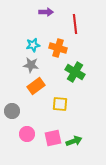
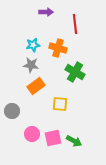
pink circle: moved 5 px right
green arrow: rotated 49 degrees clockwise
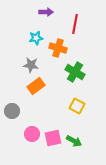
red line: rotated 18 degrees clockwise
cyan star: moved 3 px right, 7 px up
yellow square: moved 17 px right, 2 px down; rotated 21 degrees clockwise
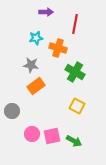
pink square: moved 1 px left, 2 px up
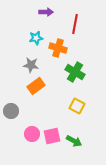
gray circle: moved 1 px left
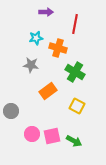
orange rectangle: moved 12 px right, 5 px down
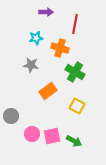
orange cross: moved 2 px right
gray circle: moved 5 px down
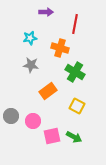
cyan star: moved 6 px left
pink circle: moved 1 px right, 13 px up
green arrow: moved 4 px up
